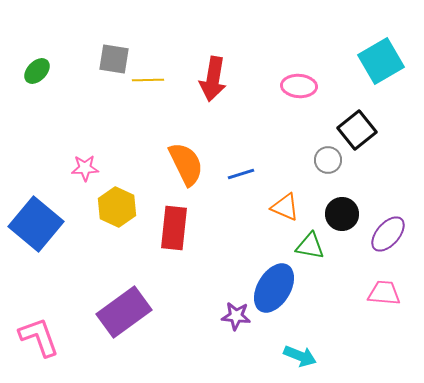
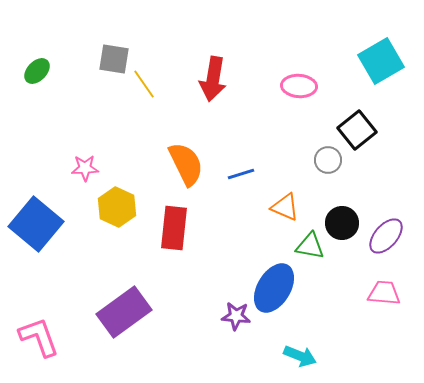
yellow line: moved 4 px left, 4 px down; rotated 56 degrees clockwise
black circle: moved 9 px down
purple ellipse: moved 2 px left, 2 px down
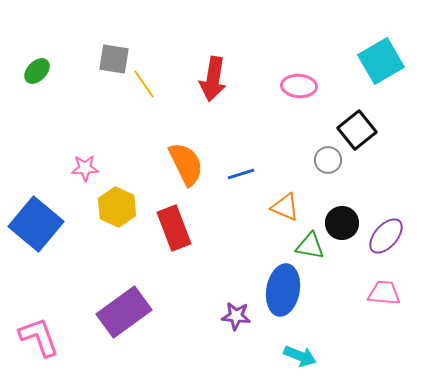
red rectangle: rotated 27 degrees counterclockwise
blue ellipse: moved 9 px right, 2 px down; rotated 21 degrees counterclockwise
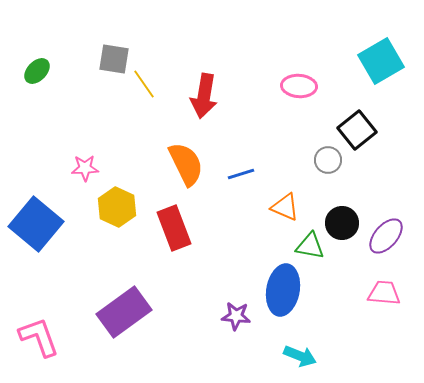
red arrow: moved 9 px left, 17 px down
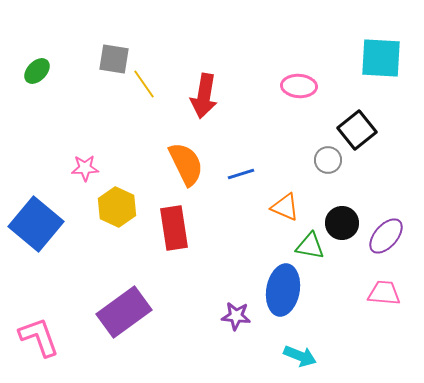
cyan square: moved 3 px up; rotated 33 degrees clockwise
red rectangle: rotated 12 degrees clockwise
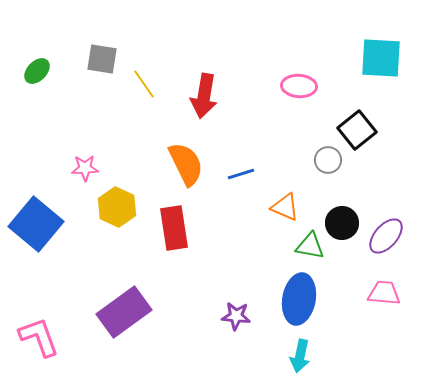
gray square: moved 12 px left
blue ellipse: moved 16 px right, 9 px down
cyan arrow: rotated 80 degrees clockwise
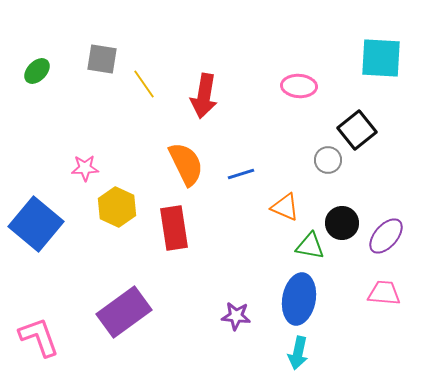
cyan arrow: moved 2 px left, 3 px up
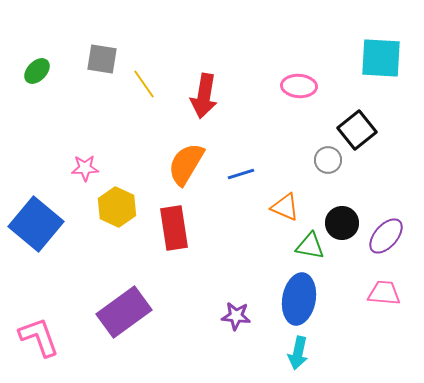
orange semicircle: rotated 123 degrees counterclockwise
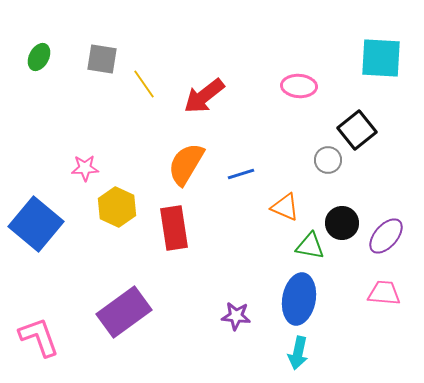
green ellipse: moved 2 px right, 14 px up; rotated 16 degrees counterclockwise
red arrow: rotated 42 degrees clockwise
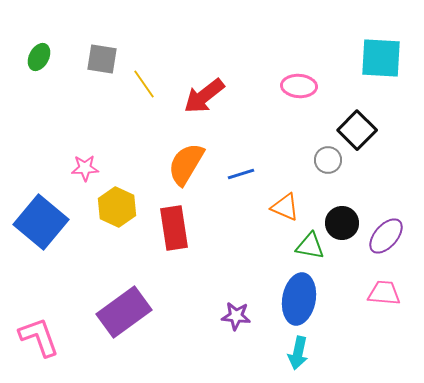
black square: rotated 6 degrees counterclockwise
blue square: moved 5 px right, 2 px up
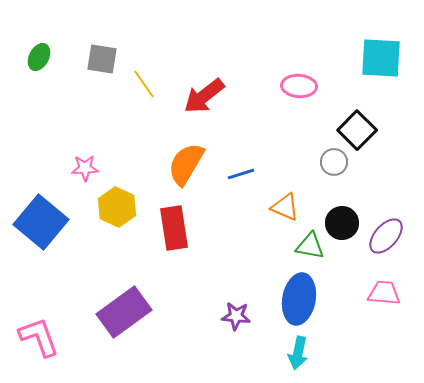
gray circle: moved 6 px right, 2 px down
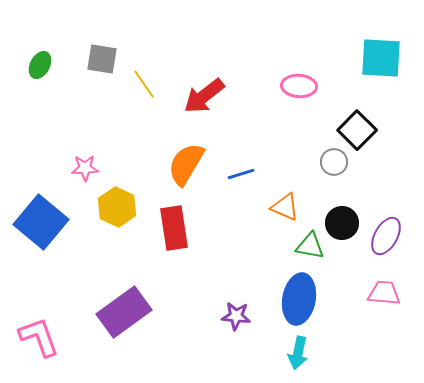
green ellipse: moved 1 px right, 8 px down
purple ellipse: rotated 12 degrees counterclockwise
